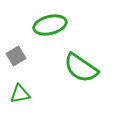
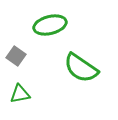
gray square: rotated 24 degrees counterclockwise
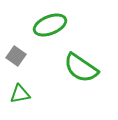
green ellipse: rotated 8 degrees counterclockwise
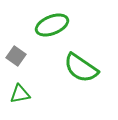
green ellipse: moved 2 px right
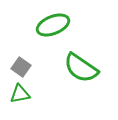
green ellipse: moved 1 px right
gray square: moved 5 px right, 11 px down
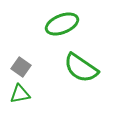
green ellipse: moved 9 px right, 1 px up
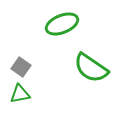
green semicircle: moved 10 px right
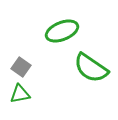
green ellipse: moved 7 px down
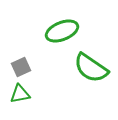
gray square: rotated 30 degrees clockwise
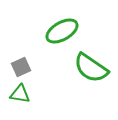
green ellipse: rotated 8 degrees counterclockwise
green triangle: rotated 20 degrees clockwise
